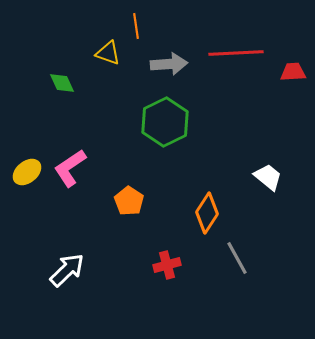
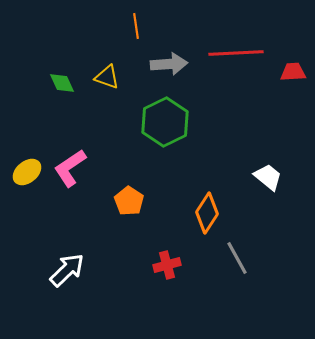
yellow triangle: moved 1 px left, 24 px down
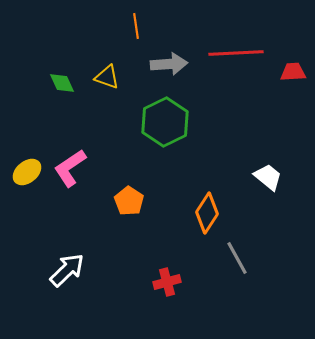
red cross: moved 17 px down
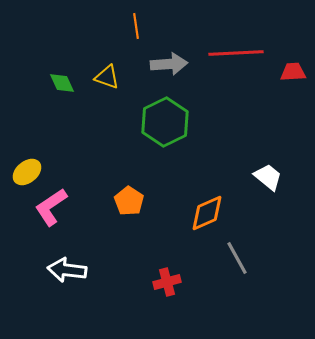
pink L-shape: moved 19 px left, 39 px down
orange diamond: rotated 33 degrees clockwise
white arrow: rotated 129 degrees counterclockwise
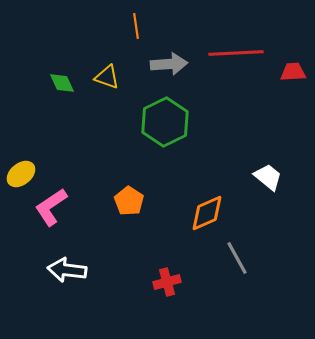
yellow ellipse: moved 6 px left, 2 px down
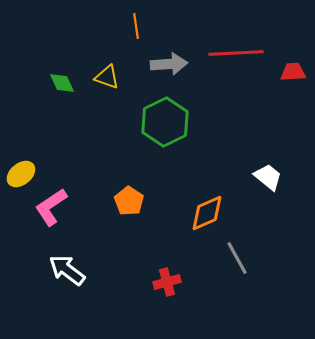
white arrow: rotated 30 degrees clockwise
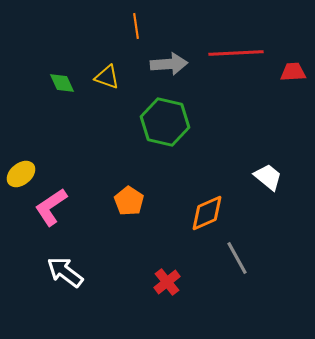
green hexagon: rotated 21 degrees counterclockwise
white arrow: moved 2 px left, 2 px down
red cross: rotated 24 degrees counterclockwise
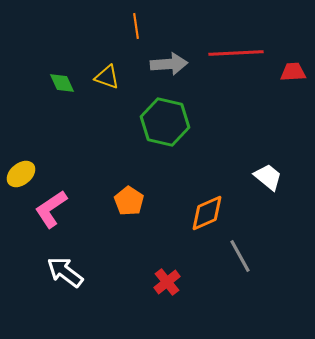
pink L-shape: moved 2 px down
gray line: moved 3 px right, 2 px up
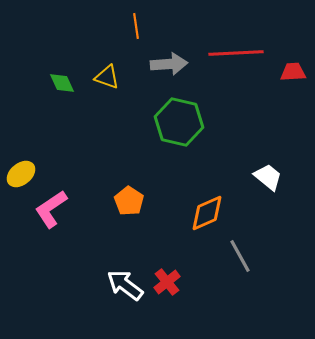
green hexagon: moved 14 px right
white arrow: moved 60 px right, 13 px down
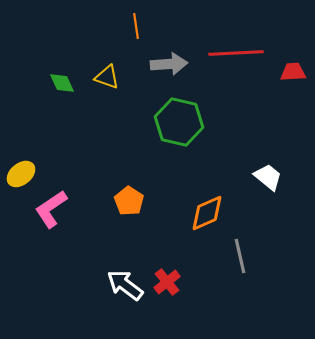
gray line: rotated 16 degrees clockwise
